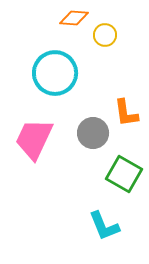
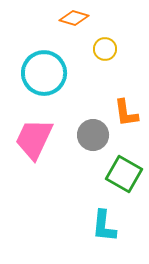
orange diamond: rotated 12 degrees clockwise
yellow circle: moved 14 px down
cyan circle: moved 11 px left
gray circle: moved 2 px down
cyan L-shape: rotated 28 degrees clockwise
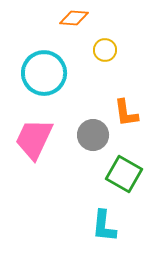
orange diamond: rotated 12 degrees counterclockwise
yellow circle: moved 1 px down
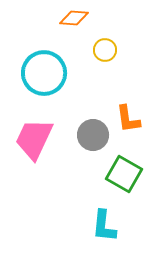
orange L-shape: moved 2 px right, 6 px down
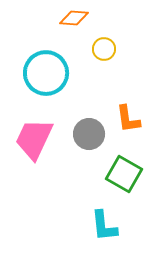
yellow circle: moved 1 px left, 1 px up
cyan circle: moved 2 px right
gray circle: moved 4 px left, 1 px up
cyan L-shape: rotated 12 degrees counterclockwise
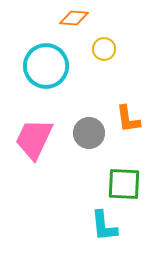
cyan circle: moved 7 px up
gray circle: moved 1 px up
green square: moved 10 px down; rotated 27 degrees counterclockwise
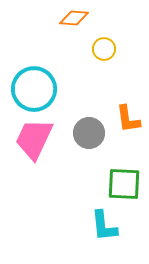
cyan circle: moved 12 px left, 23 px down
